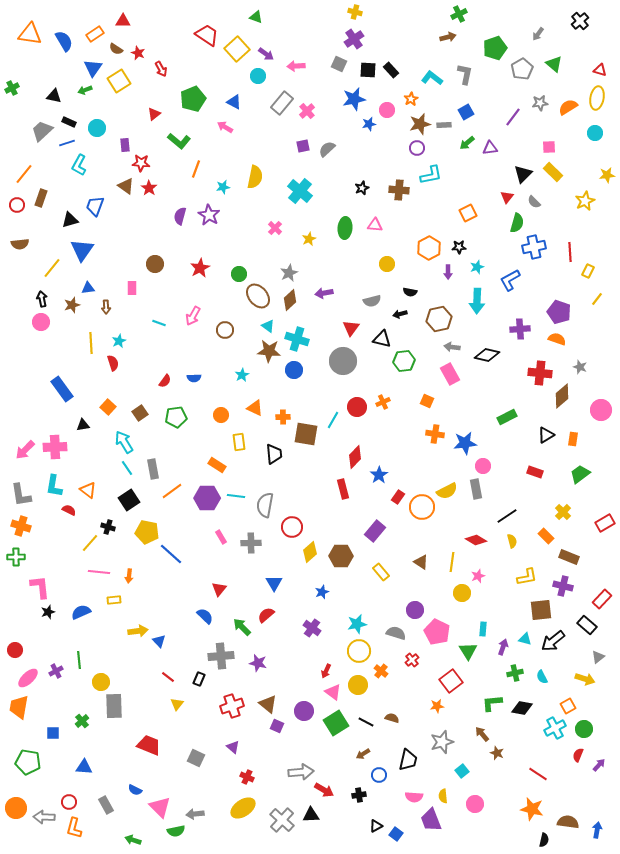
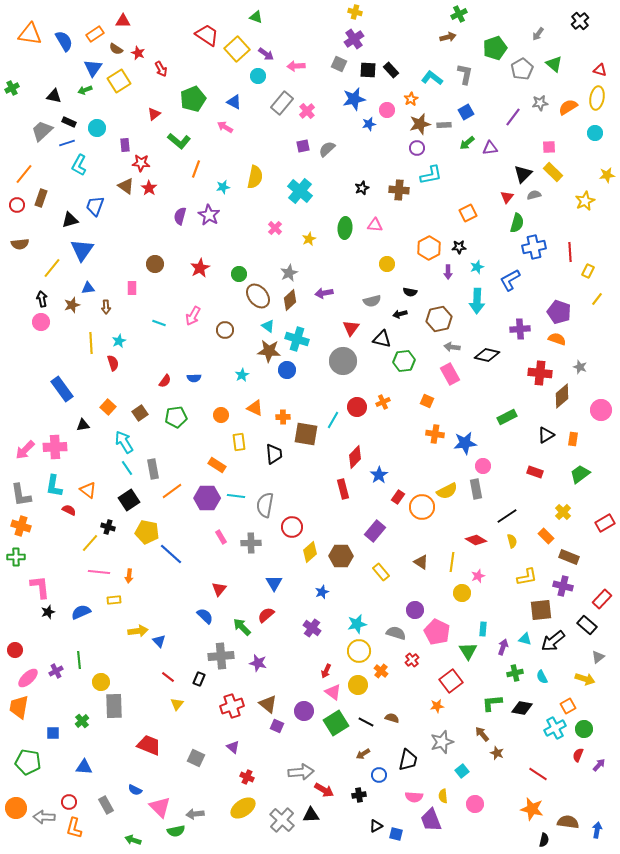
gray semicircle at (534, 202): moved 7 px up; rotated 120 degrees clockwise
blue circle at (294, 370): moved 7 px left
blue square at (396, 834): rotated 24 degrees counterclockwise
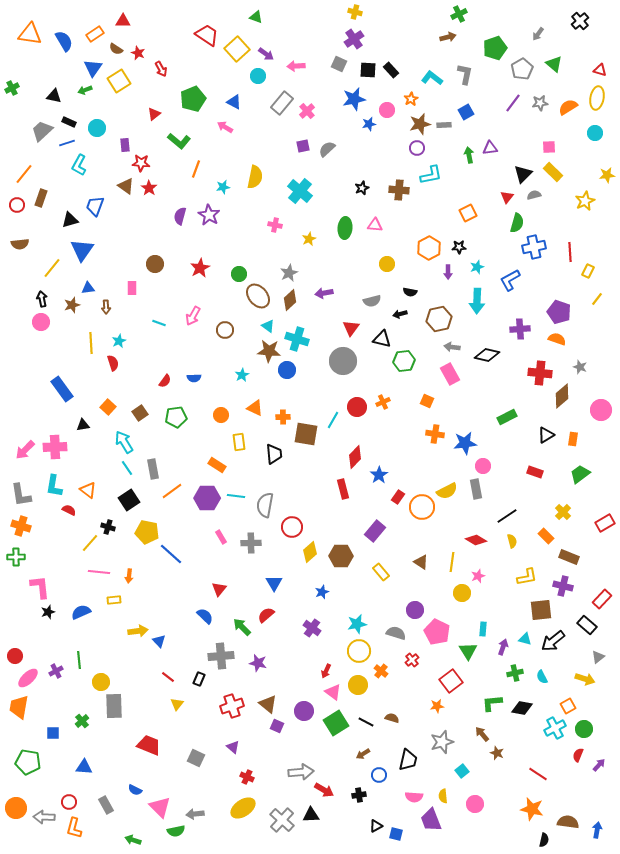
purple line at (513, 117): moved 14 px up
green arrow at (467, 143): moved 2 px right, 12 px down; rotated 119 degrees clockwise
pink cross at (275, 228): moved 3 px up; rotated 32 degrees counterclockwise
red circle at (15, 650): moved 6 px down
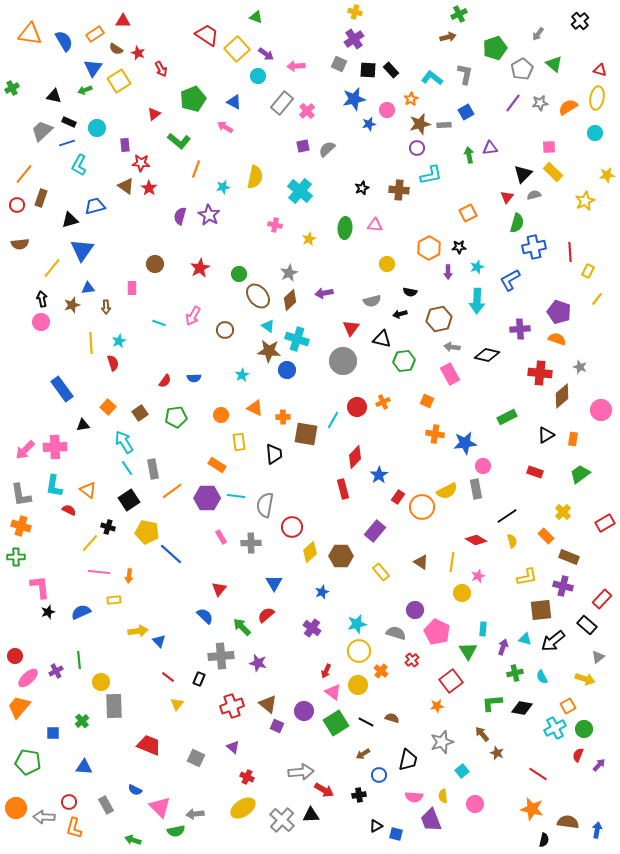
blue trapezoid at (95, 206): rotated 55 degrees clockwise
orange trapezoid at (19, 707): rotated 30 degrees clockwise
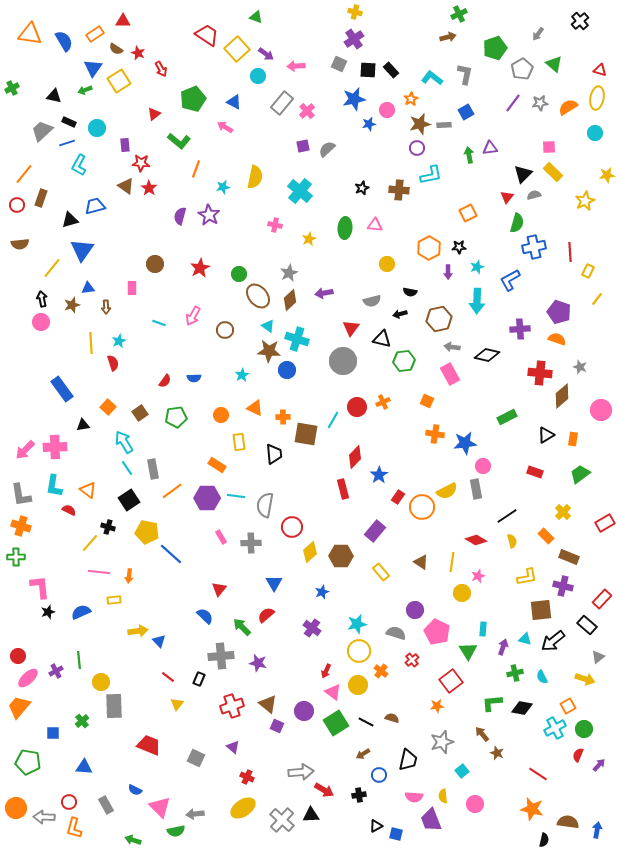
red circle at (15, 656): moved 3 px right
